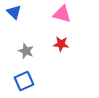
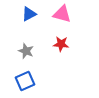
blue triangle: moved 15 px right, 2 px down; rotated 49 degrees clockwise
blue square: moved 1 px right
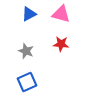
pink triangle: moved 1 px left
blue square: moved 2 px right, 1 px down
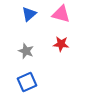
blue triangle: rotated 14 degrees counterclockwise
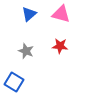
red star: moved 1 px left, 2 px down
blue square: moved 13 px left; rotated 36 degrees counterclockwise
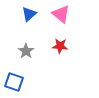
pink triangle: rotated 24 degrees clockwise
gray star: rotated 14 degrees clockwise
blue square: rotated 12 degrees counterclockwise
